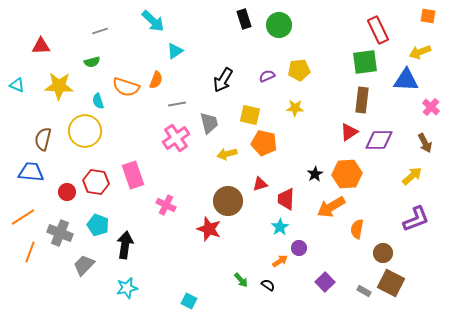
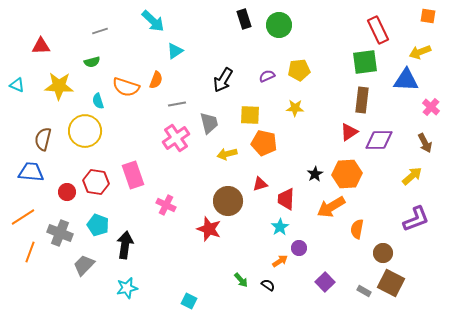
yellow square at (250, 115): rotated 10 degrees counterclockwise
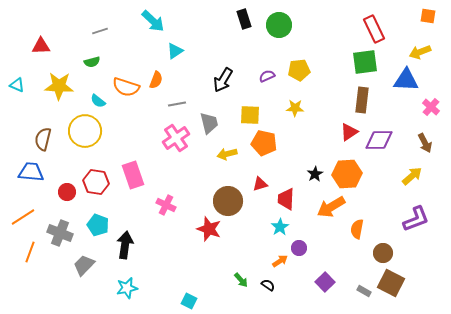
red rectangle at (378, 30): moved 4 px left, 1 px up
cyan semicircle at (98, 101): rotated 35 degrees counterclockwise
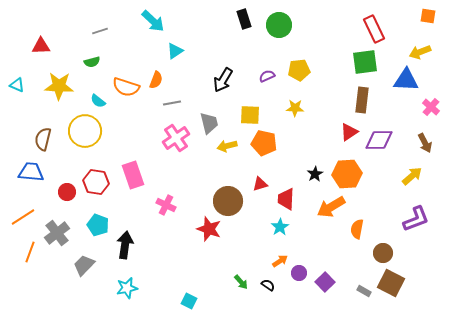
gray line at (177, 104): moved 5 px left, 1 px up
yellow arrow at (227, 154): moved 8 px up
gray cross at (60, 233): moved 3 px left; rotated 30 degrees clockwise
purple circle at (299, 248): moved 25 px down
green arrow at (241, 280): moved 2 px down
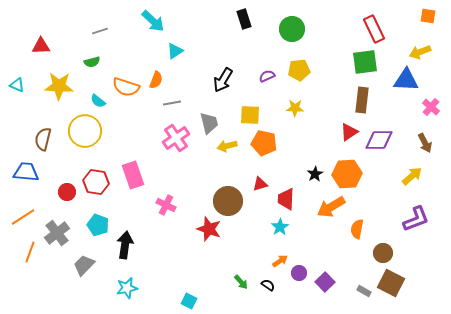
green circle at (279, 25): moved 13 px right, 4 px down
blue trapezoid at (31, 172): moved 5 px left
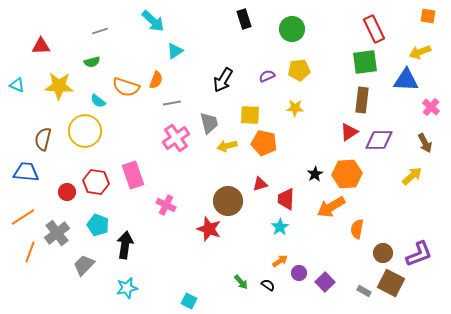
purple L-shape at (416, 219): moved 3 px right, 35 px down
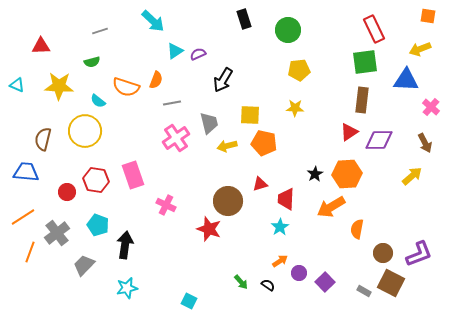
green circle at (292, 29): moved 4 px left, 1 px down
yellow arrow at (420, 52): moved 3 px up
purple semicircle at (267, 76): moved 69 px left, 22 px up
red hexagon at (96, 182): moved 2 px up
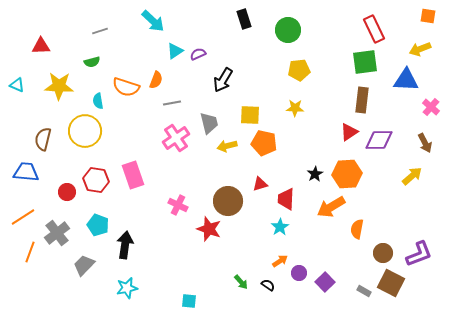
cyan semicircle at (98, 101): rotated 42 degrees clockwise
pink cross at (166, 205): moved 12 px right
cyan square at (189, 301): rotated 21 degrees counterclockwise
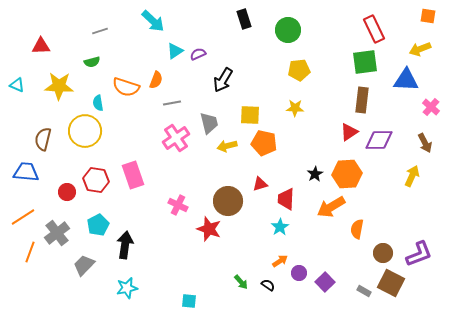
cyan semicircle at (98, 101): moved 2 px down
yellow arrow at (412, 176): rotated 25 degrees counterclockwise
cyan pentagon at (98, 225): rotated 25 degrees clockwise
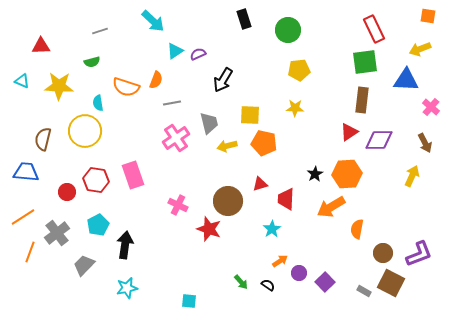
cyan triangle at (17, 85): moved 5 px right, 4 px up
cyan star at (280, 227): moved 8 px left, 2 px down
